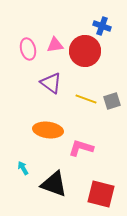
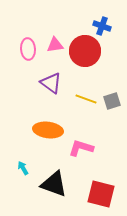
pink ellipse: rotated 10 degrees clockwise
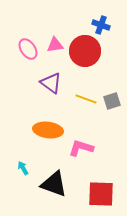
blue cross: moved 1 px left, 1 px up
pink ellipse: rotated 30 degrees counterclockwise
red square: rotated 12 degrees counterclockwise
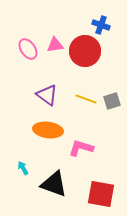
purple triangle: moved 4 px left, 12 px down
red square: rotated 8 degrees clockwise
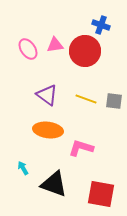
gray square: moved 2 px right; rotated 24 degrees clockwise
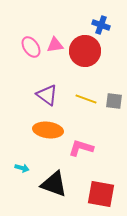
pink ellipse: moved 3 px right, 2 px up
cyan arrow: moved 1 px left; rotated 136 degrees clockwise
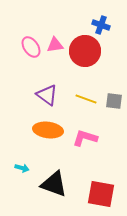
pink L-shape: moved 4 px right, 10 px up
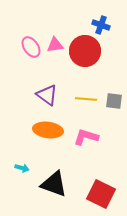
yellow line: rotated 15 degrees counterclockwise
pink L-shape: moved 1 px right, 1 px up
red square: rotated 16 degrees clockwise
